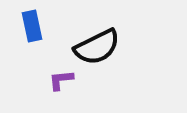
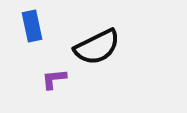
purple L-shape: moved 7 px left, 1 px up
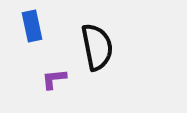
black semicircle: rotated 75 degrees counterclockwise
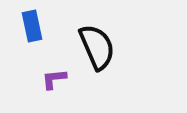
black semicircle: rotated 12 degrees counterclockwise
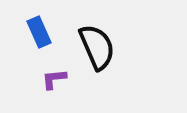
blue rectangle: moved 7 px right, 6 px down; rotated 12 degrees counterclockwise
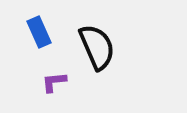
purple L-shape: moved 3 px down
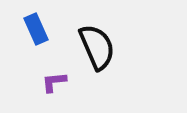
blue rectangle: moved 3 px left, 3 px up
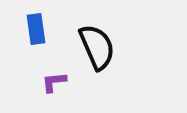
blue rectangle: rotated 16 degrees clockwise
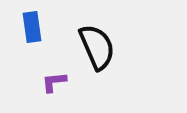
blue rectangle: moved 4 px left, 2 px up
